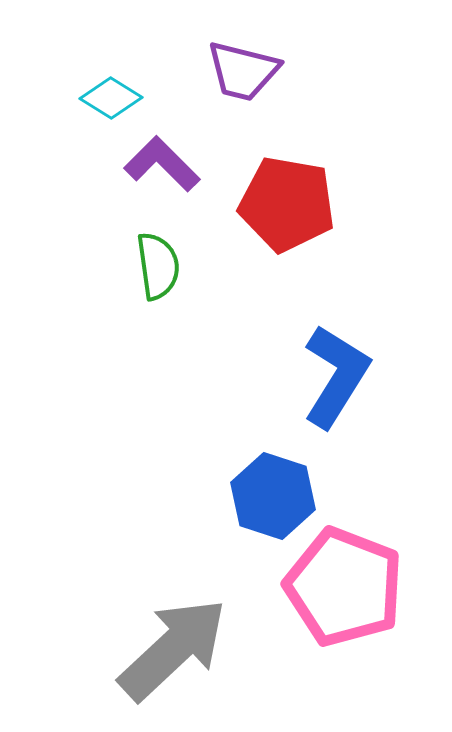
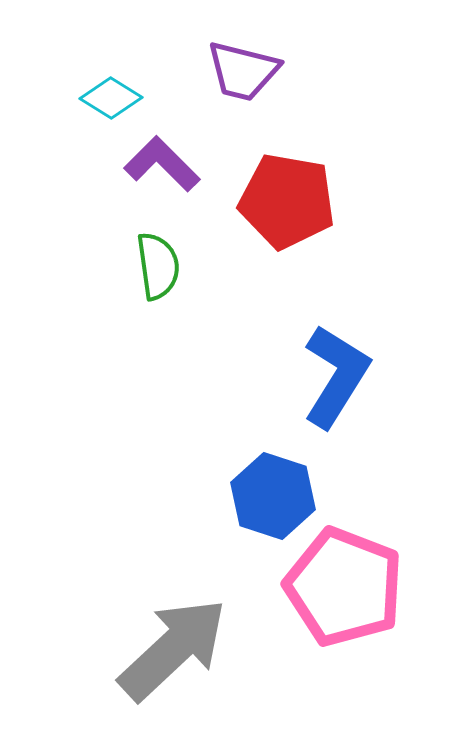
red pentagon: moved 3 px up
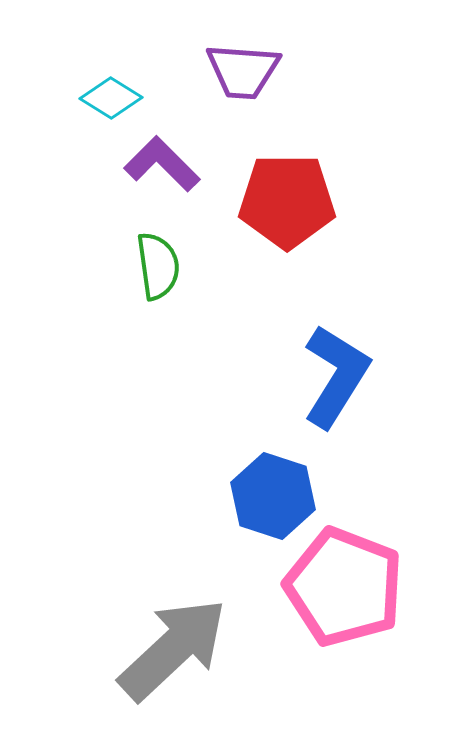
purple trapezoid: rotated 10 degrees counterclockwise
red pentagon: rotated 10 degrees counterclockwise
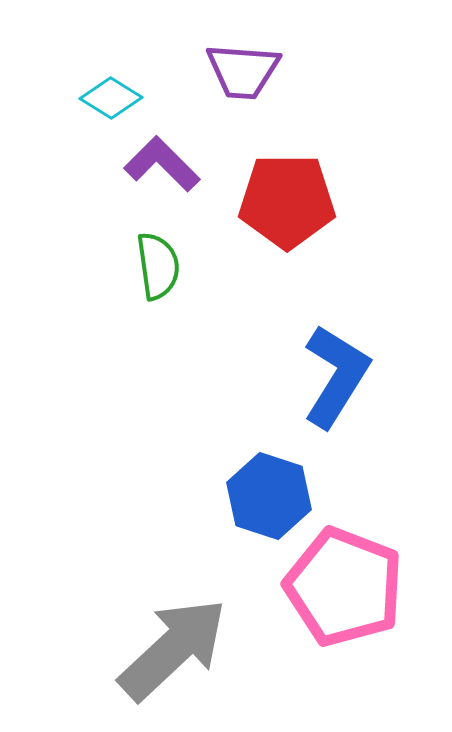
blue hexagon: moved 4 px left
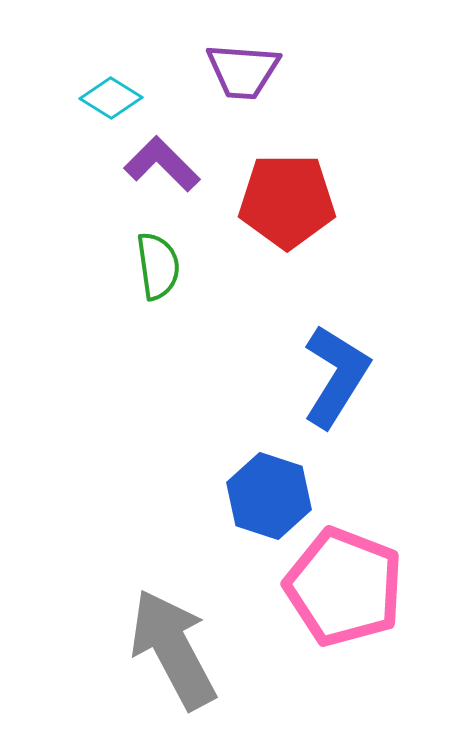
gray arrow: rotated 75 degrees counterclockwise
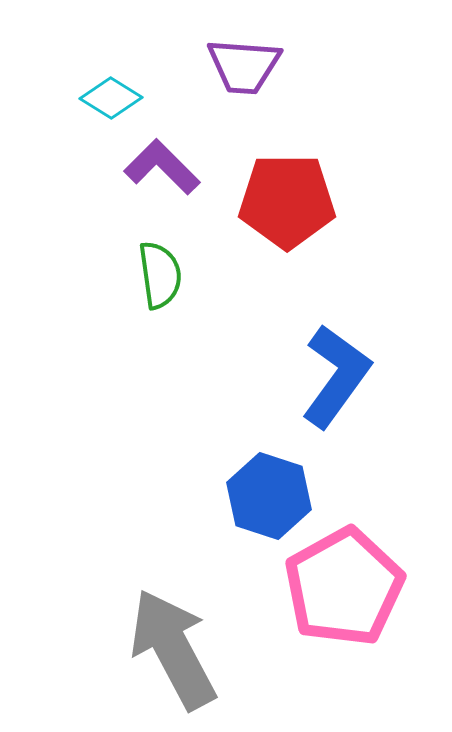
purple trapezoid: moved 1 px right, 5 px up
purple L-shape: moved 3 px down
green semicircle: moved 2 px right, 9 px down
blue L-shape: rotated 4 degrees clockwise
pink pentagon: rotated 22 degrees clockwise
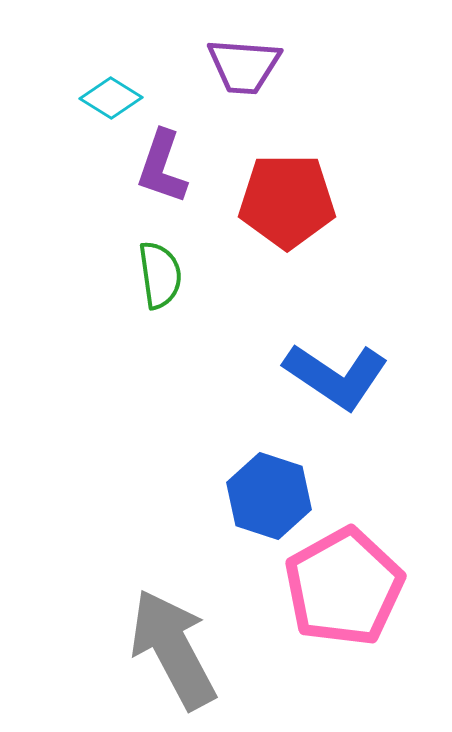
purple L-shape: rotated 116 degrees counterclockwise
blue L-shape: rotated 88 degrees clockwise
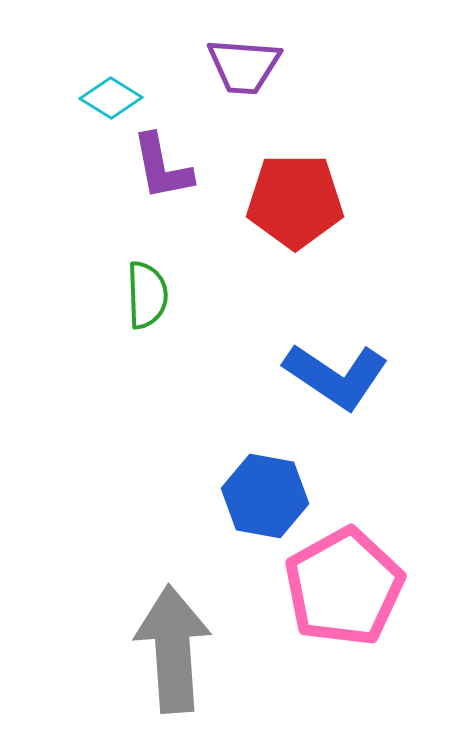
purple L-shape: rotated 30 degrees counterclockwise
red pentagon: moved 8 px right
green semicircle: moved 13 px left, 20 px down; rotated 6 degrees clockwise
blue hexagon: moved 4 px left; rotated 8 degrees counterclockwise
gray arrow: rotated 24 degrees clockwise
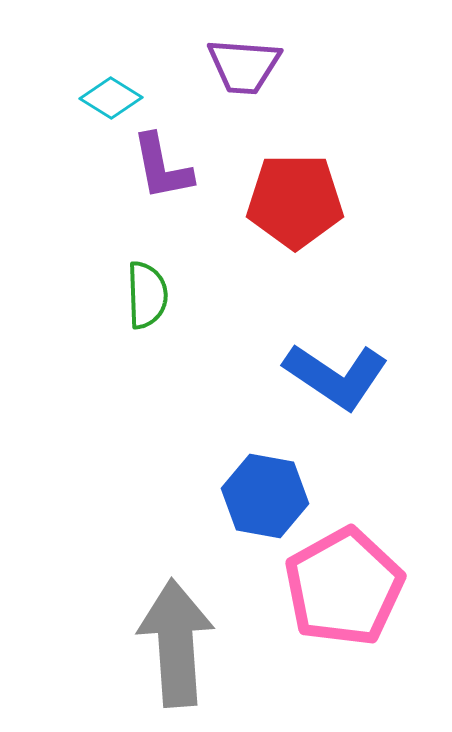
gray arrow: moved 3 px right, 6 px up
